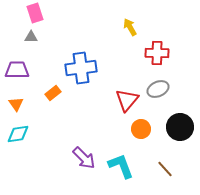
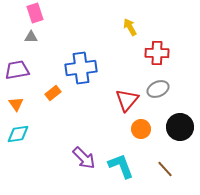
purple trapezoid: rotated 10 degrees counterclockwise
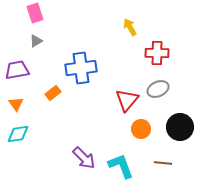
gray triangle: moved 5 px right, 4 px down; rotated 32 degrees counterclockwise
brown line: moved 2 px left, 6 px up; rotated 42 degrees counterclockwise
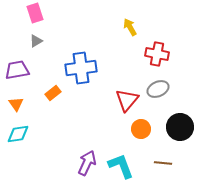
red cross: moved 1 px down; rotated 10 degrees clockwise
purple arrow: moved 3 px right, 5 px down; rotated 110 degrees counterclockwise
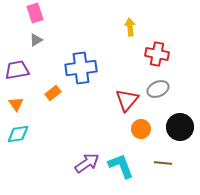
yellow arrow: rotated 24 degrees clockwise
gray triangle: moved 1 px up
purple arrow: rotated 30 degrees clockwise
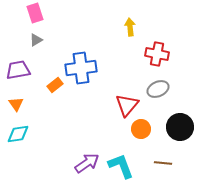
purple trapezoid: moved 1 px right
orange rectangle: moved 2 px right, 8 px up
red triangle: moved 5 px down
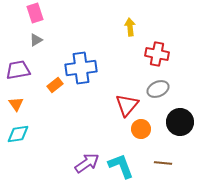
black circle: moved 5 px up
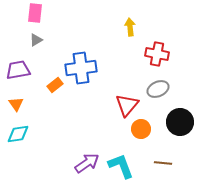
pink rectangle: rotated 24 degrees clockwise
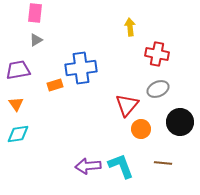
orange rectangle: rotated 21 degrees clockwise
purple arrow: moved 1 px right, 3 px down; rotated 150 degrees counterclockwise
